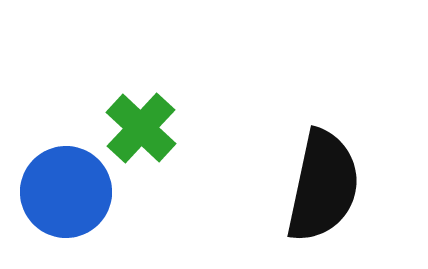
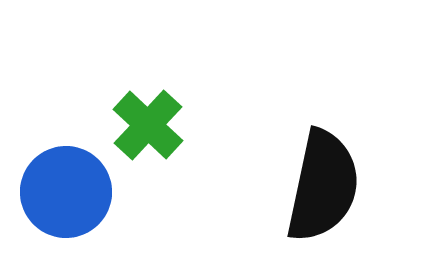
green cross: moved 7 px right, 3 px up
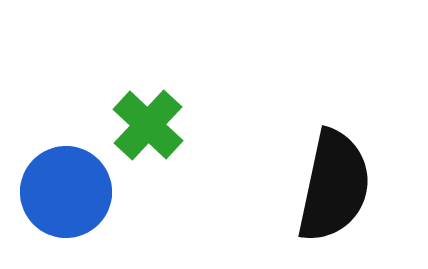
black semicircle: moved 11 px right
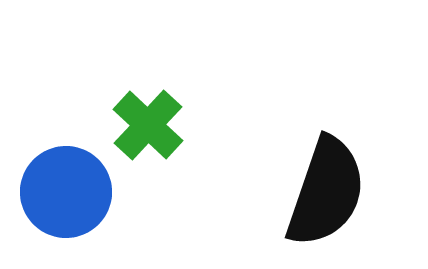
black semicircle: moved 8 px left, 6 px down; rotated 7 degrees clockwise
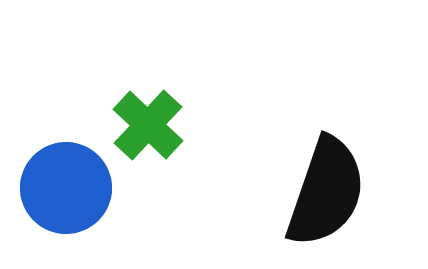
blue circle: moved 4 px up
